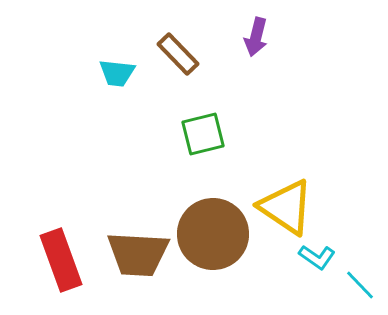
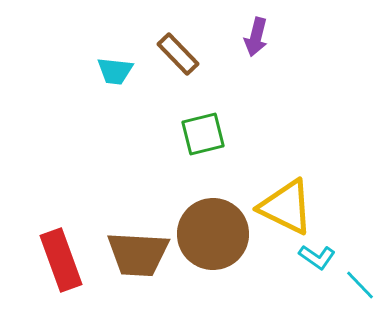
cyan trapezoid: moved 2 px left, 2 px up
yellow triangle: rotated 8 degrees counterclockwise
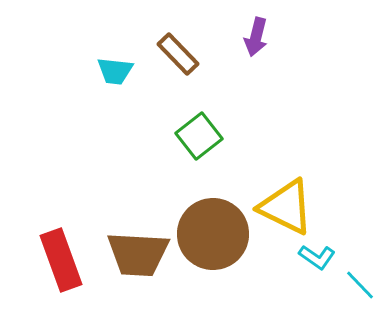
green square: moved 4 px left, 2 px down; rotated 24 degrees counterclockwise
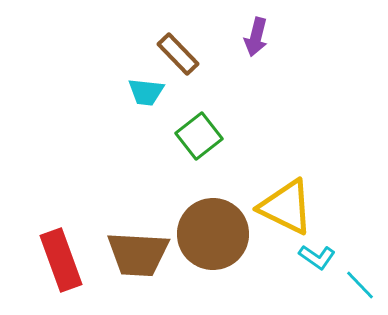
cyan trapezoid: moved 31 px right, 21 px down
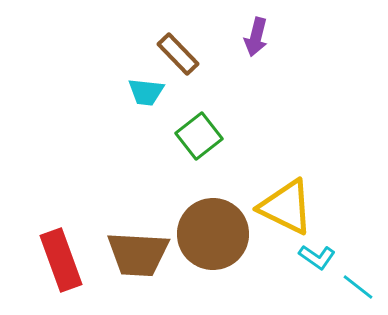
cyan line: moved 2 px left, 2 px down; rotated 8 degrees counterclockwise
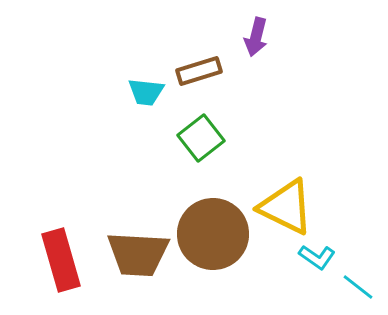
brown rectangle: moved 21 px right, 17 px down; rotated 63 degrees counterclockwise
green square: moved 2 px right, 2 px down
red rectangle: rotated 4 degrees clockwise
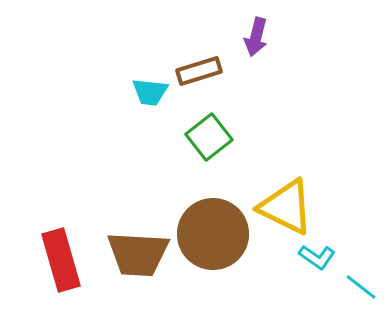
cyan trapezoid: moved 4 px right
green square: moved 8 px right, 1 px up
cyan line: moved 3 px right
